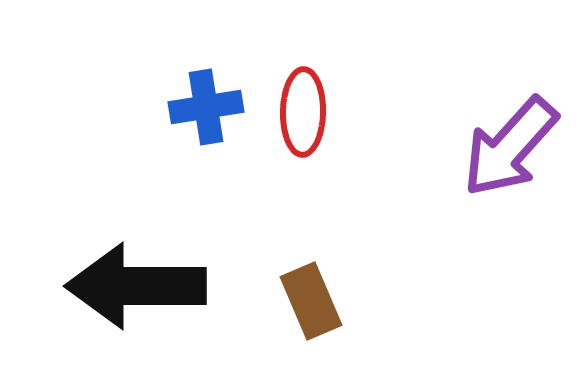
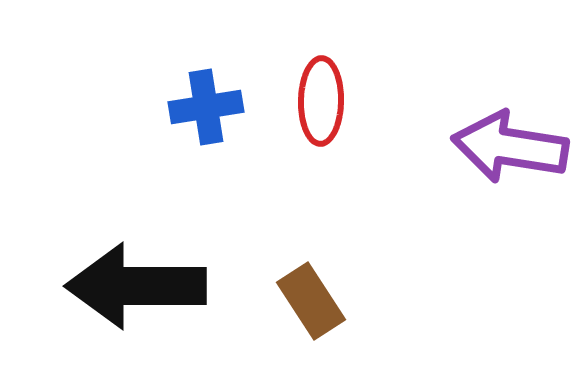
red ellipse: moved 18 px right, 11 px up
purple arrow: rotated 57 degrees clockwise
brown rectangle: rotated 10 degrees counterclockwise
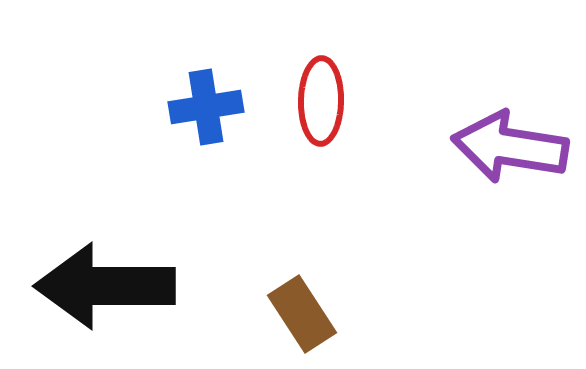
black arrow: moved 31 px left
brown rectangle: moved 9 px left, 13 px down
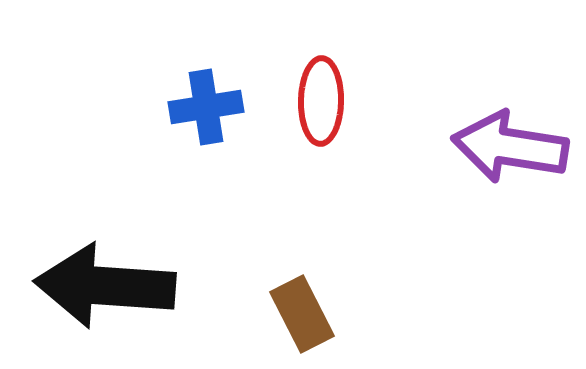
black arrow: rotated 4 degrees clockwise
brown rectangle: rotated 6 degrees clockwise
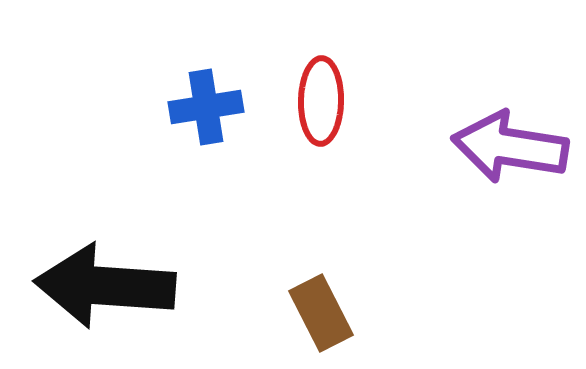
brown rectangle: moved 19 px right, 1 px up
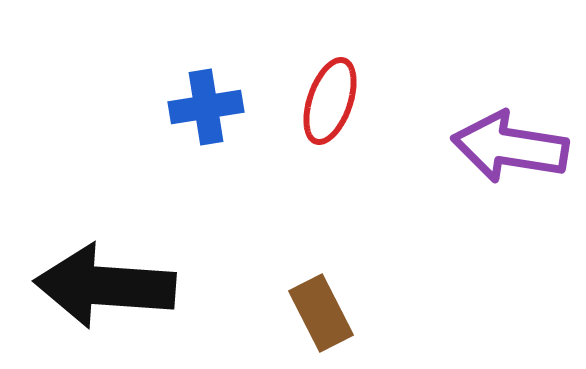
red ellipse: moved 9 px right; rotated 18 degrees clockwise
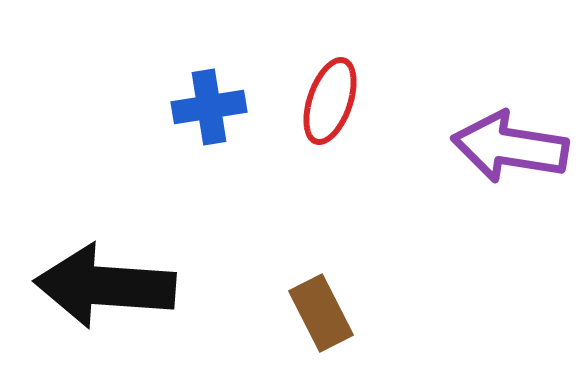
blue cross: moved 3 px right
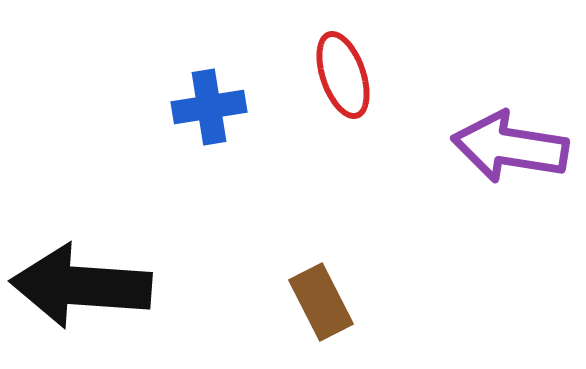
red ellipse: moved 13 px right, 26 px up; rotated 38 degrees counterclockwise
black arrow: moved 24 px left
brown rectangle: moved 11 px up
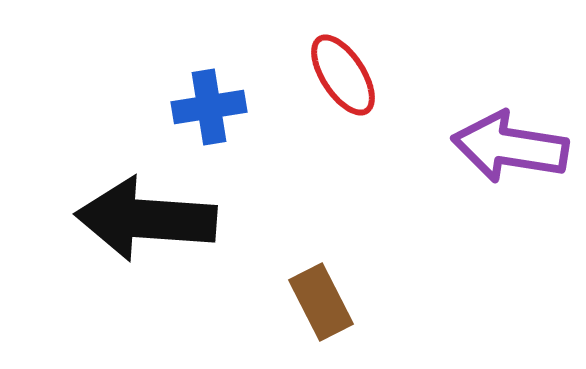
red ellipse: rotated 14 degrees counterclockwise
black arrow: moved 65 px right, 67 px up
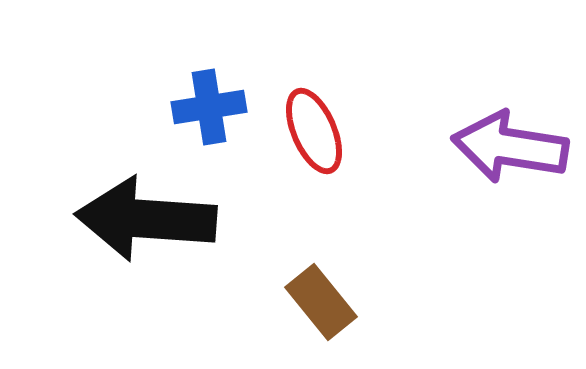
red ellipse: moved 29 px left, 56 px down; rotated 10 degrees clockwise
brown rectangle: rotated 12 degrees counterclockwise
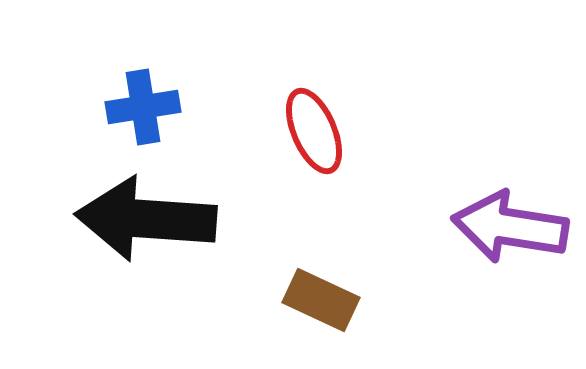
blue cross: moved 66 px left
purple arrow: moved 80 px down
brown rectangle: moved 2 px up; rotated 26 degrees counterclockwise
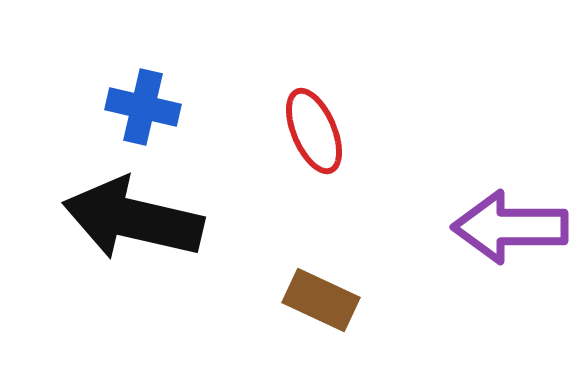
blue cross: rotated 22 degrees clockwise
black arrow: moved 13 px left; rotated 9 degrees clockwise
purple arrow: rotated 9 degrees counterclockwise
